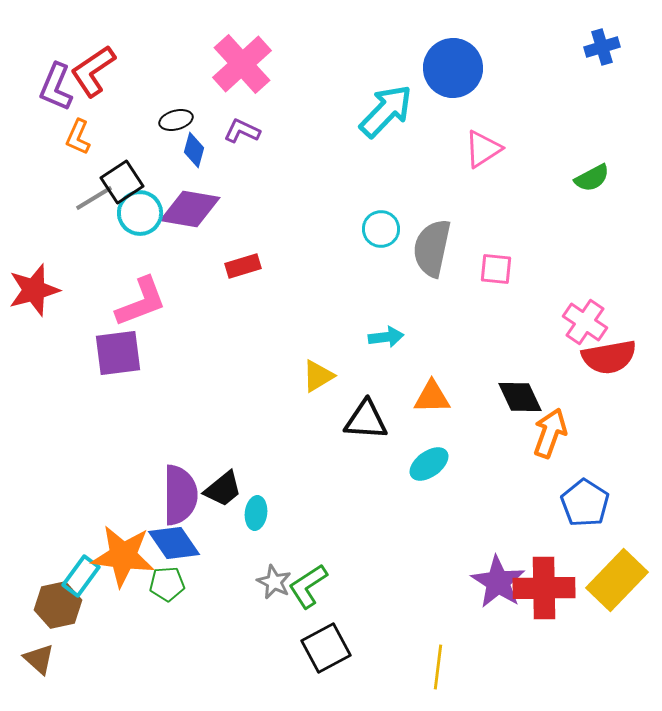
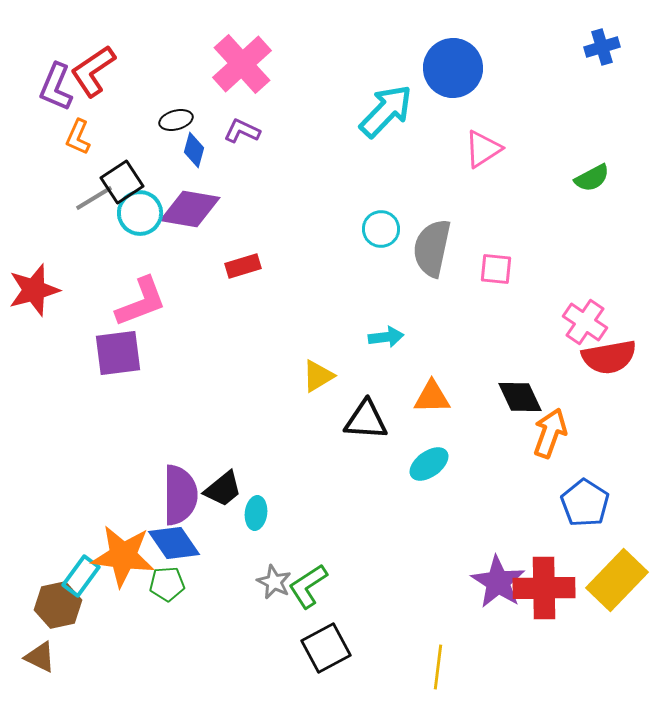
brown triangle at (39, 659): moved 1 px right, 2 px up; rotated 16 degrees counterclockwise
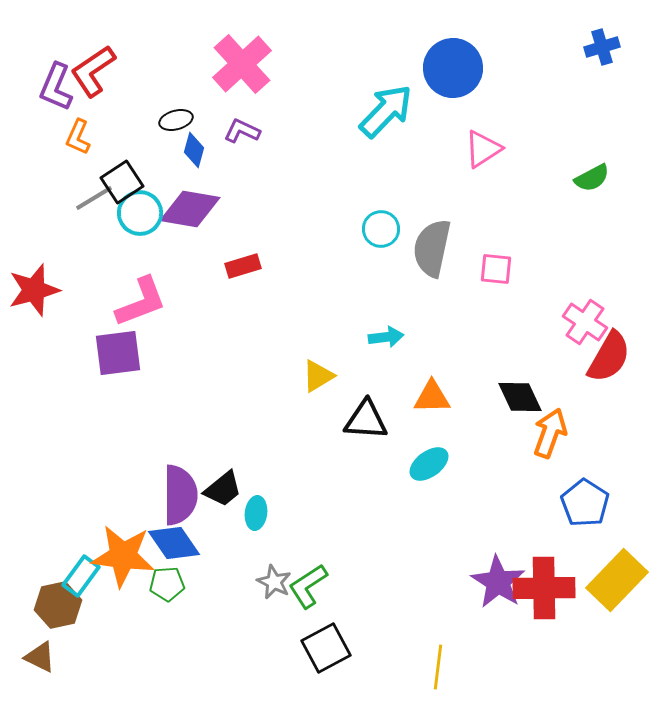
red semicircle at (609, 357): rotated 50 degrees counterclockwise
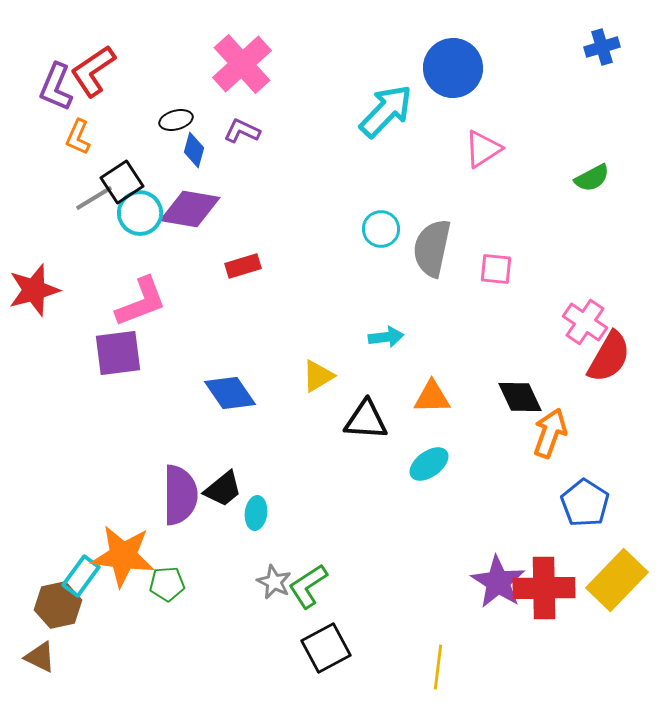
blue diamond at (174, 543): moved 56 px right, 150 px up
